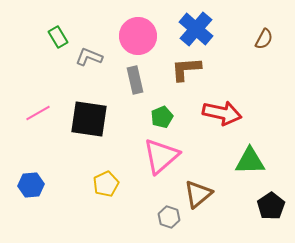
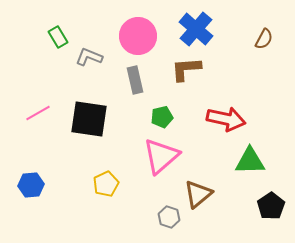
red arrow: moved 4 px right, 6 px down
green pentagon: rotated 10 degrees clockwise
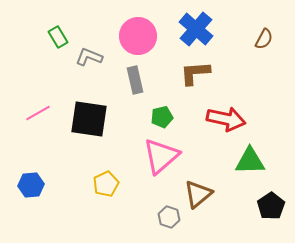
brown L-shape: moved 9 px right, 4 px down
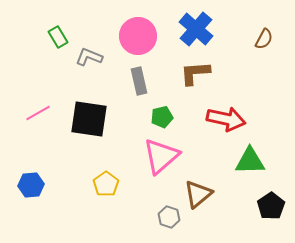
gray rectangle: moved 4 px right, 1 px down
yellow pentagon: rotated 10 degrees counterclockwise
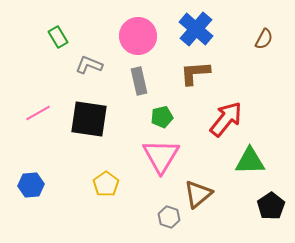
gray L-shape: moved 8 px down
red arrow: rotated 63 degrees counterclockwise
pink triangle: rotated 18 degrees counterclockwise
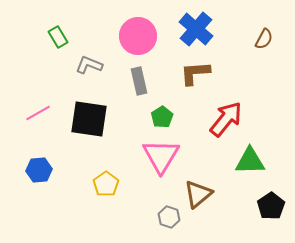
green pentagon: rotated 20 degrees counterclockwise
blue hexagon: moved 8 px right, 15 px up
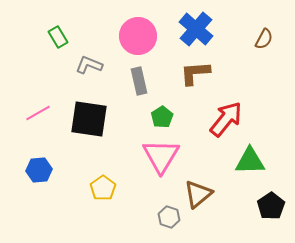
yellow pentagon: moved 3 px left, 4 px down
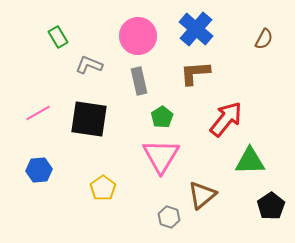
brown triangle: moved 4 px right, 1 px down
